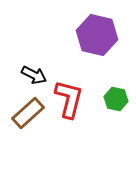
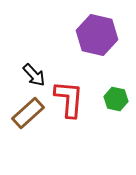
black arrow: rotated 20 degrees clockwise
red L-shape: rotated 9 degrees counterclockwise
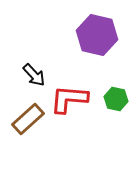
red L-shape: rotated 90 degrees counterclockwise
brown rectangle: moved 6 px down
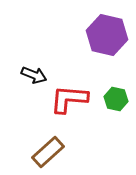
purple hexagon: moved 10 px right
black arrow: rotated 25 degrees counterclockwise
brown rectangle: moved 20 px right, 33 px down
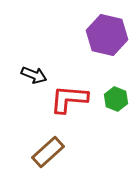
green hexagon: rotated 10 degrees clockwise
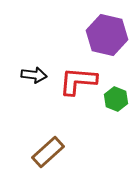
black arrow: rotated 15 degrees counterclockwise
red L-shape: moved 9 px right, 18 px up
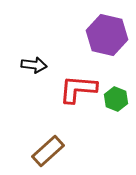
black arrow: moved 10 px up
red L-shape: moved 8 px down
brown rectangle: moved 1 px up
